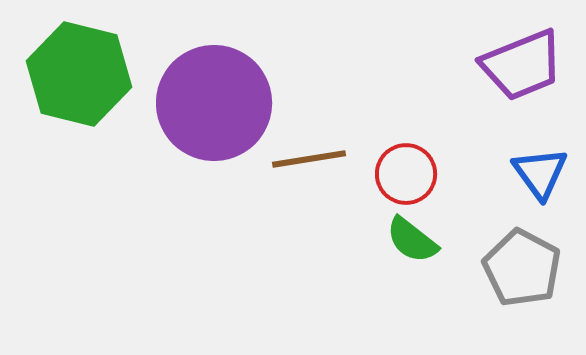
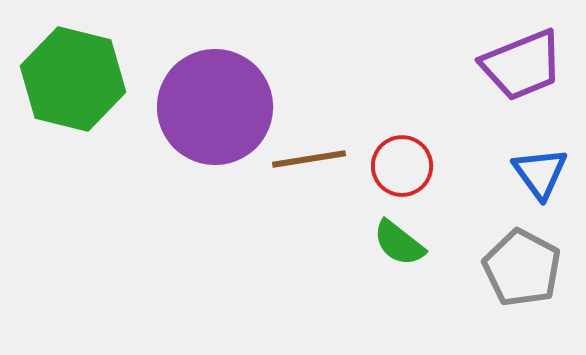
green hexagon: moved 6 px left, 5 px down
purple circle: moved 1 px right, 4 px down
red circle: moved 4 px left, 8 px up
green semicircle: moved 13 px left, 3 px down
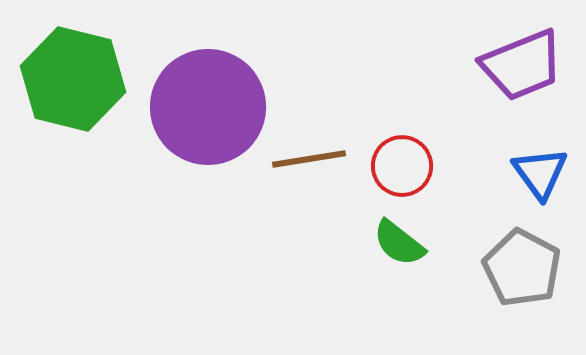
purple circle: moved 7 px left
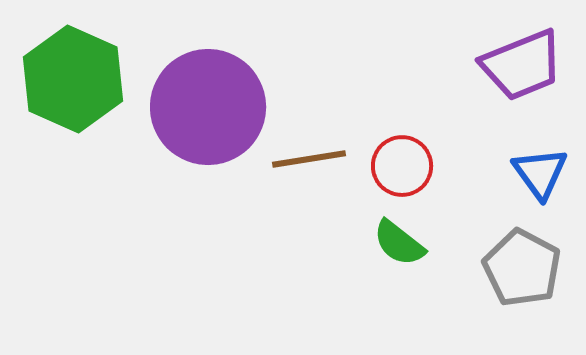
green hexagon: rotated 10 degrees clockwise
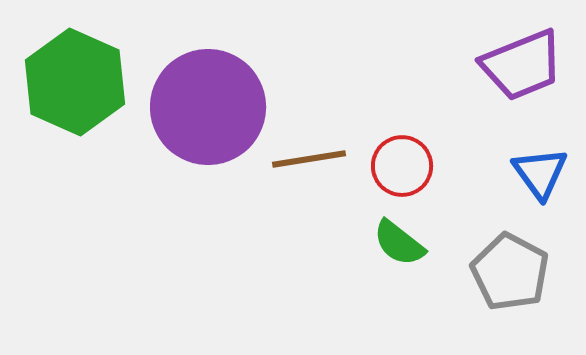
green hexagon: moved 2 px right, 3 px down
gray pentagon: moved 12 px left, 4 px down
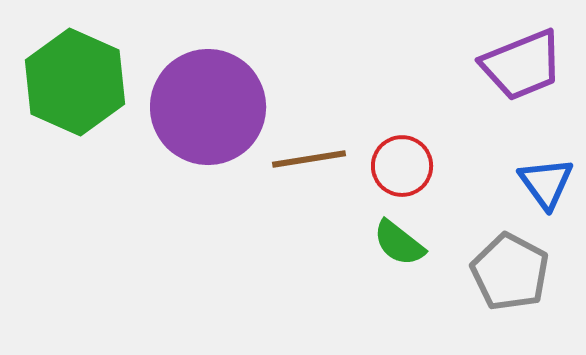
blue triangle: moved 6 px right, 10 px down
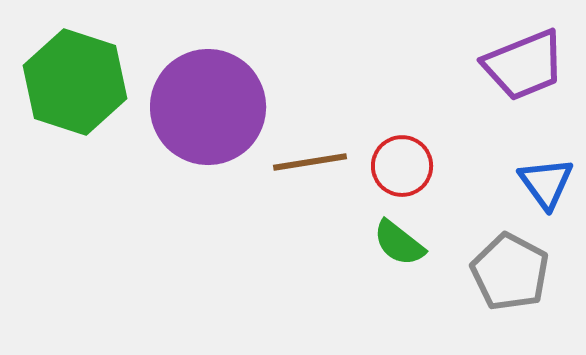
purple trapezoid: moved 2 px right
green hexagon: rotated 6 degrees counterclockwise
brown line: moved 1 px right, 3 px down
